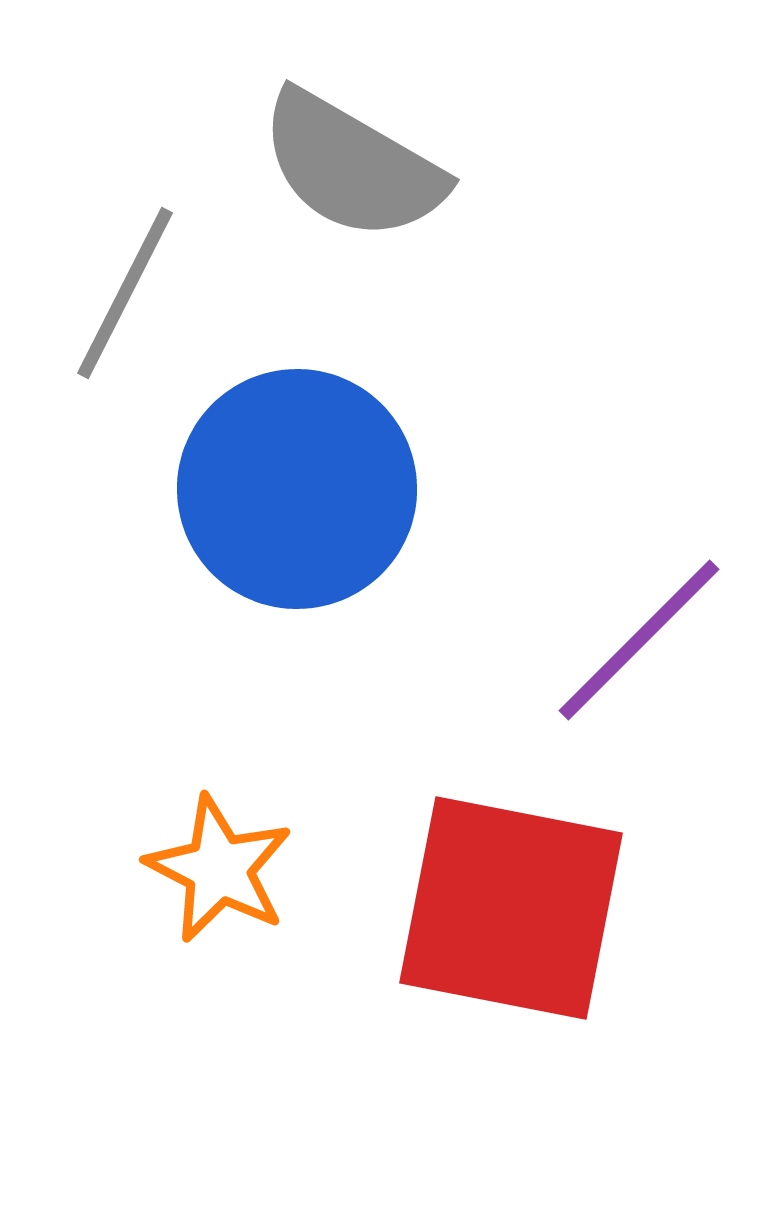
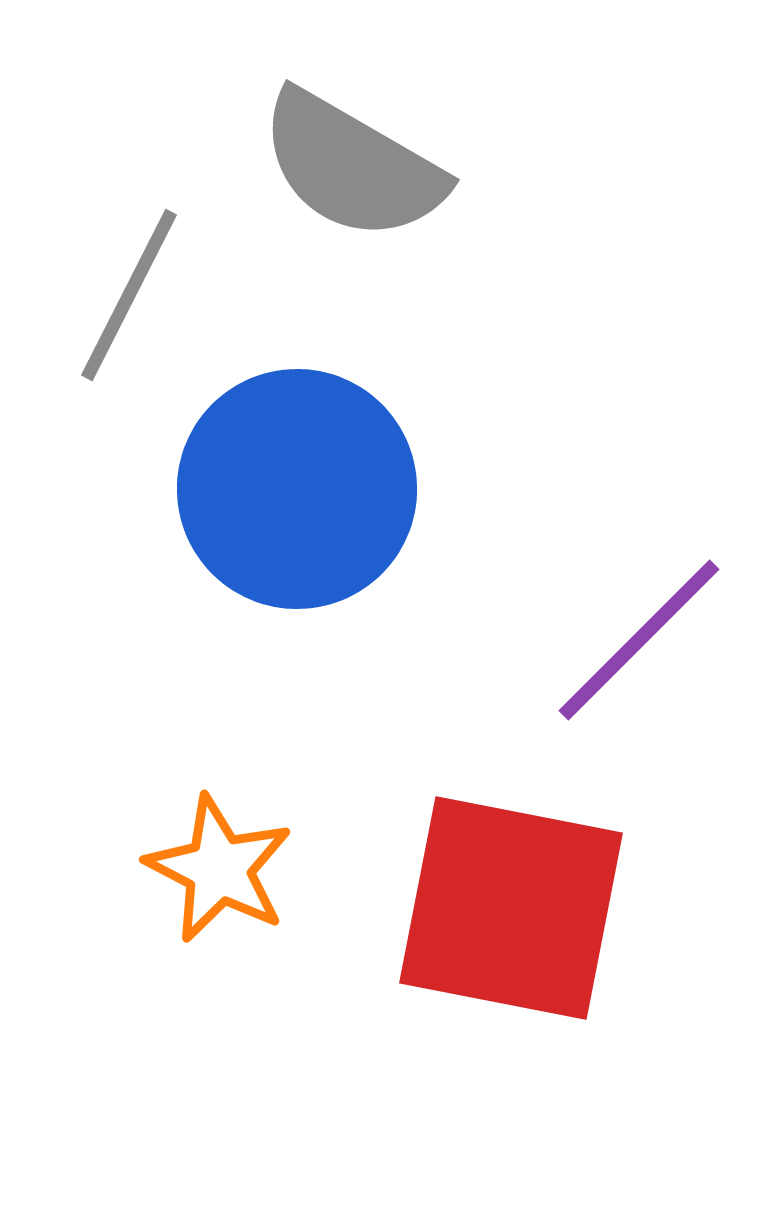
gray line: moved 4 px right, 2 px down
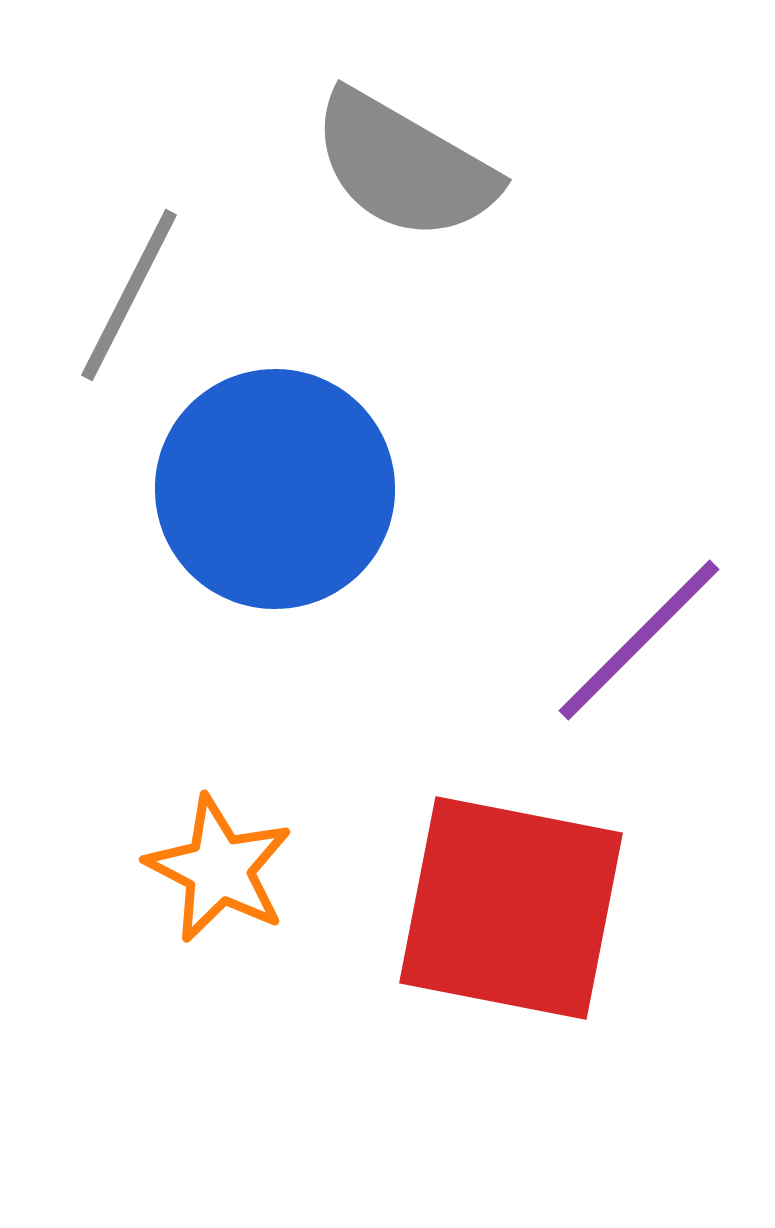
gray semicircle: moved 52 px right
blue circle: moved 22 px left
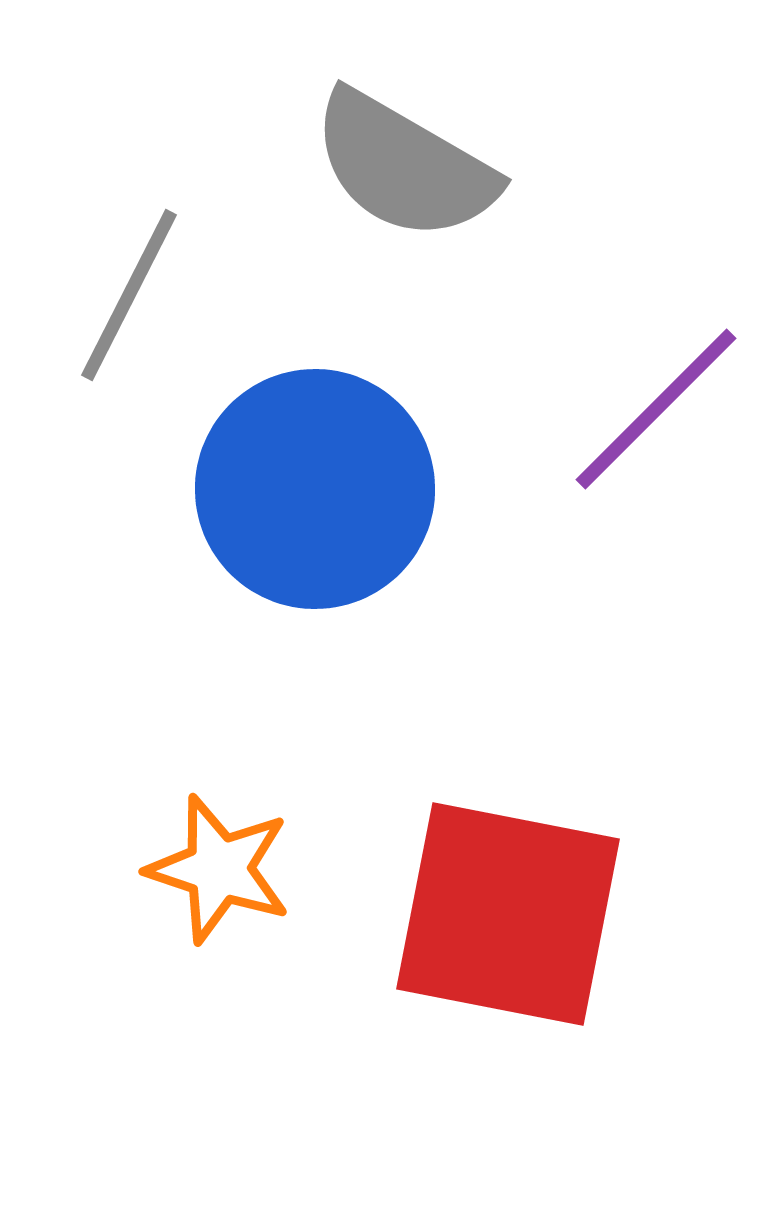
blue circle: moved 40 px right
purple line: moved 17 px right, 231 px up
orange star: rotated 9 degrees counterclockwise
red square: moved 3 px left, 6 px down
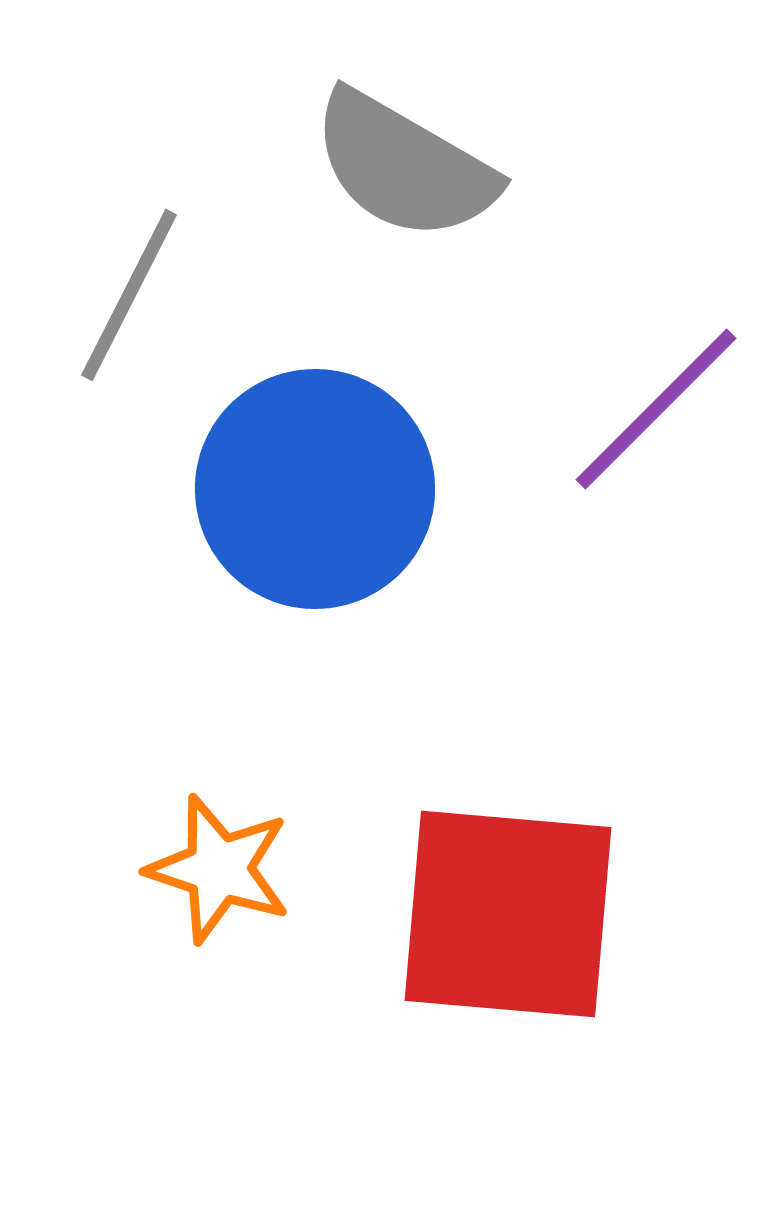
red square: rotated 6 degrees counterclockwise
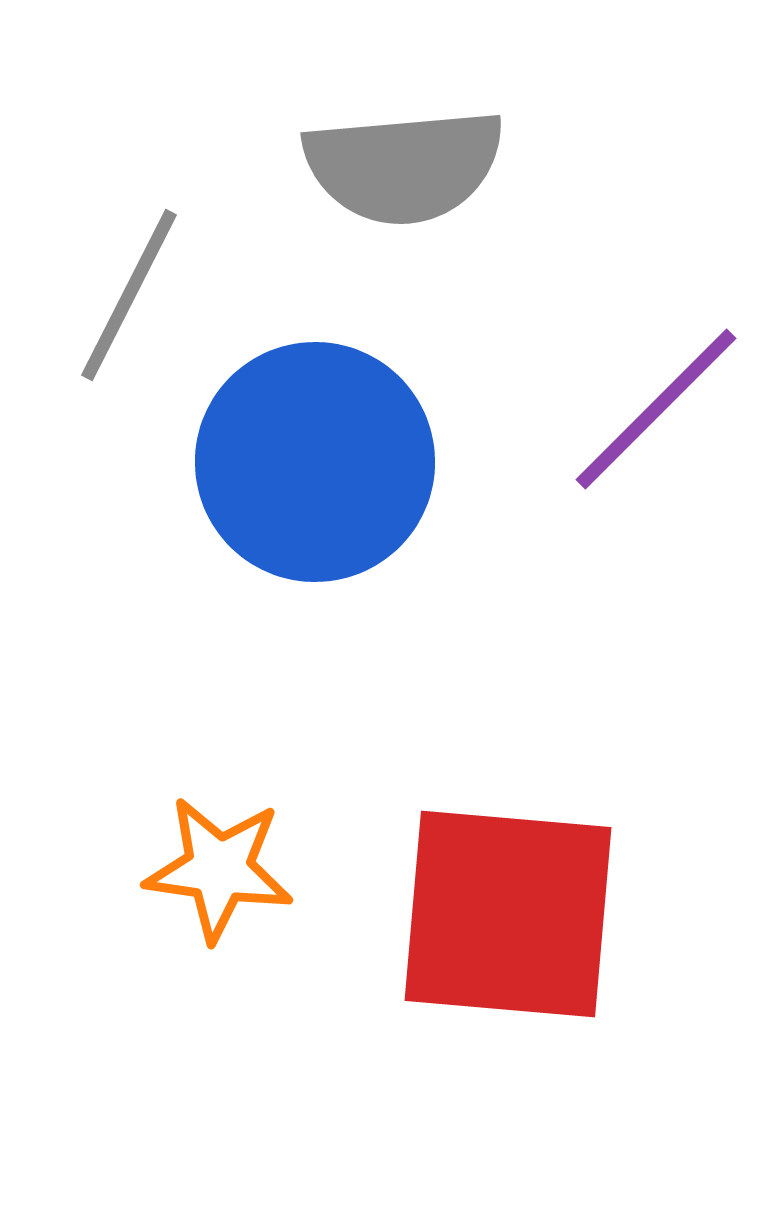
gray semicircle: rotated 35 degrees counterclockwise
blue circle: moved 27 px up
orange star: rotated 10 degrees counterclockwise
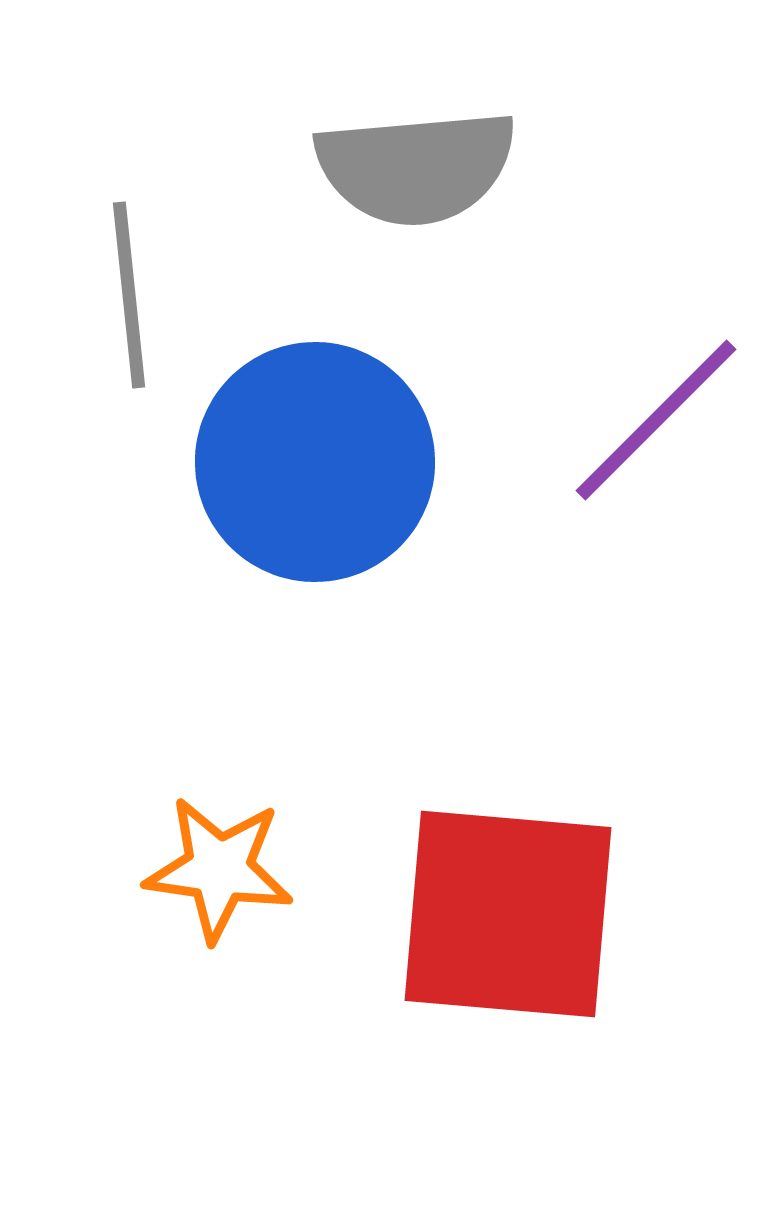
gray semicircle: moved 12 px right, 1 px down
gray line: rotated 33 degrees counterclockwise
purple line: moved 11 px down
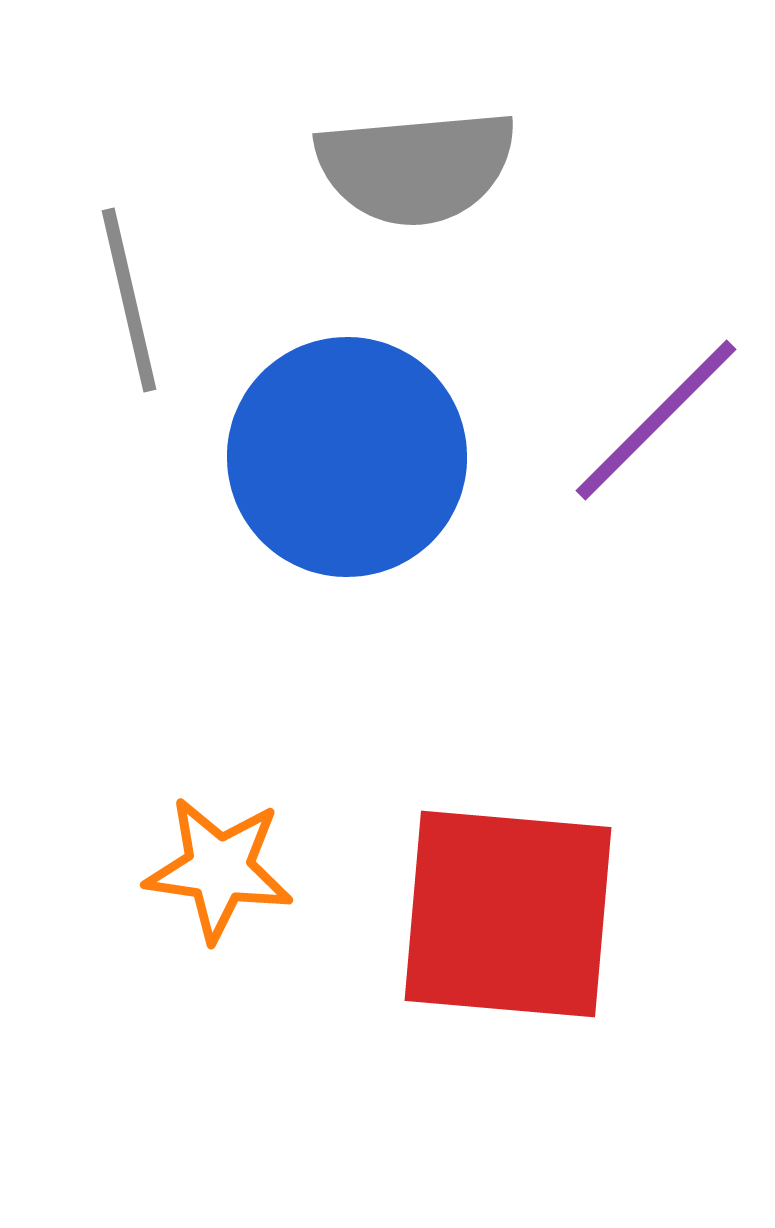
gray line: moved 5 px down; rotated 7 degrees counterclockwise
blue circle: moved 32 px right, 5 px up
